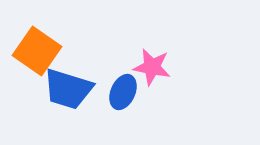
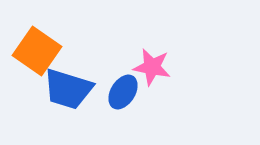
blue ellipse: rotated 8 degrees clockwise
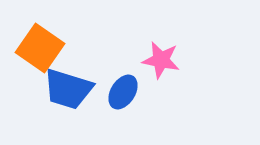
orange square: moved 3 px right, 3 px up
pink star: moved 9 px right, 7 px up
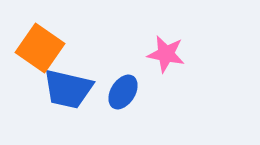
pink star: moved 5 px right, 6 px up
blue trapezoid: rotated 4 degrees counterclockwise
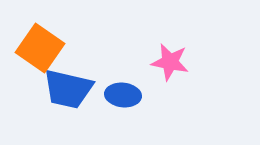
pink star: moved 4 px right, 8 px down
blue ellipse: moved 3 px down; rotated 64 degrees clockwise
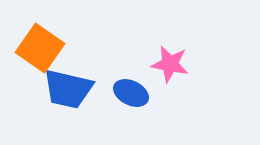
pink star: moved 2 px down
blue ellipse: moved 8 px right, 2 px up; rotated 20 degrees clockwise
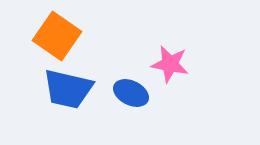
orange square: moved 17 px right, 12 px up
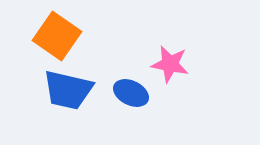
blue trapezoid: moved 1 px down
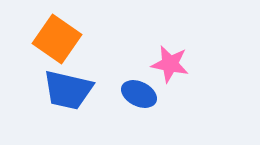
orange square: moved 3 px down
blue ellipse: moved 8 px right, 1 px down
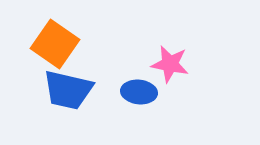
orange square: moved 2 px left, 5 px down
blue ellipse: moved 2 px up; rotated 20 degrees counterclockwise
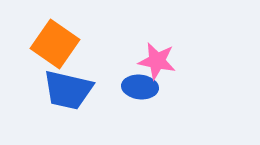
pink star: moved 13 px left, 3 px up
blue ellipse: moved 1 px right, 5 px up
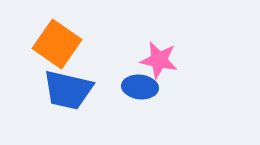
orange square: moved 2 px right
pink star: moved 2 px right, 1 px up
